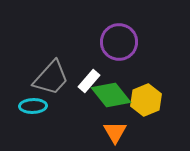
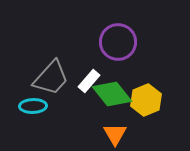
purple circle: moved 1 px left
green diamond: moved 1 px right, 1 px up
orange triangle: moved 2 px down
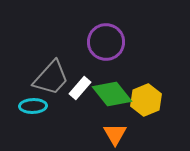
purple circle: moved 12 px left
white rectangle: moved 9 px left, 7 px down
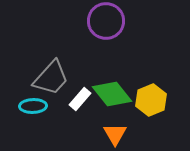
purple circle: moved 21 px up
white rectangle: moved 11 px down
yellow hexagon: moved 5 px right
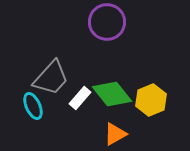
purple circle: moved 1 px right, 1 px down
white rectangle: moved 1 px up
cyan ellipse: rotated 68 degrees clockwise
orange triangle: rotated 30 degrees clockwise
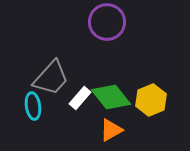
green diamond: moved 1 px left, 3 px down
cyan ellipse: rotated 16 degrees clockwise
orange triangle: moved 4 px left, 4 px up
